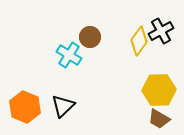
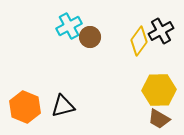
cyan cross: moved 29 px up; rotated 30 degrees clockwise
black triangle: rotated 30 degrees clockwise
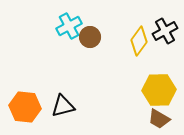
black cross: moved 4 px right
orange hexagon: rotated 16 degrees counterclockwise
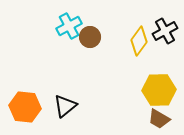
black triangle: moved 2 px right; rotated 25 degrees counterclockwise
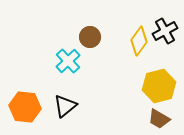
cyan cross: moved 1 px left, 35 px down; rotated 15 degrees counterclockwise
yellow hexagon: moved 4 px up; rotated 12 degrees counterclockwise
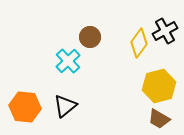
yellow diamond: moved 2 px down
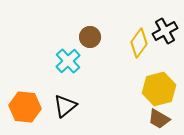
yellow hexagon: moved 3 px down
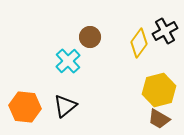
yellow hexagon: moved 1 px down
